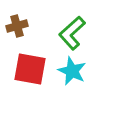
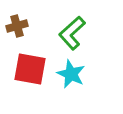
cyan star: moved 1 px left, 3 px down
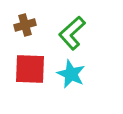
brown cross: moved 8 px right, 1 px up
red square: rotated 8 degrees counterclockwise
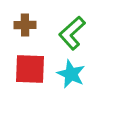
brown cross: rotated 15 degrees clockwise
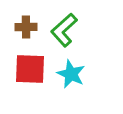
brown cross: moved 1 px right, 2 px down
green L-shape: moved 8 px left, 3 px up
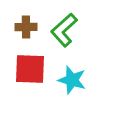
cyan star: moved 1 px right, 6 px down; rotated 8 degrees counterclockwise
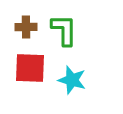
green L-shape: rotated 132 degrees clockwise
red square: moved 1 px up
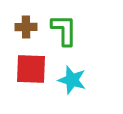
red square: moved 1 px right, 1 px down
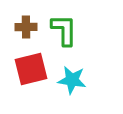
red square: rotated 16 degrees counterclockwise
cyan star: rotated 8 degrees counterclockwise
